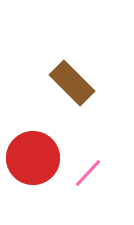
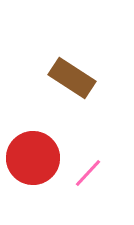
brown rectangle: moved 5 px up; rotated 12 degrees counterclockwise
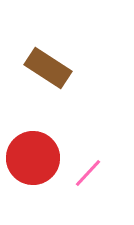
brown rectangle: moved 24 px left, 10 px up
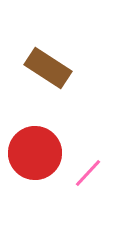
red circle: moved 2 px right, 5 px up
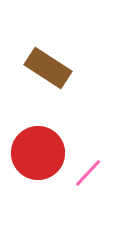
red circle: moved 3 px right
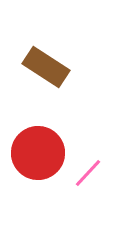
brown rectangle: moved 2 px left, 1 px up
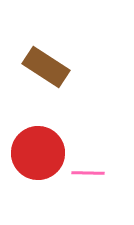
pink line: rotated 48 degrees clockwise
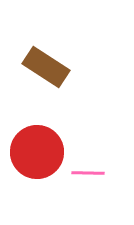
red circle: moved 1 px left, 1 px up
